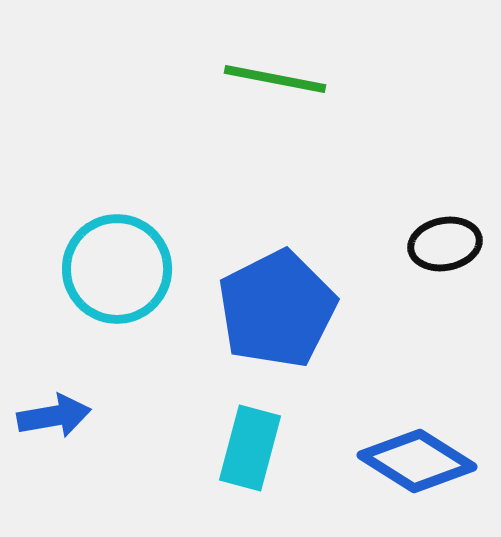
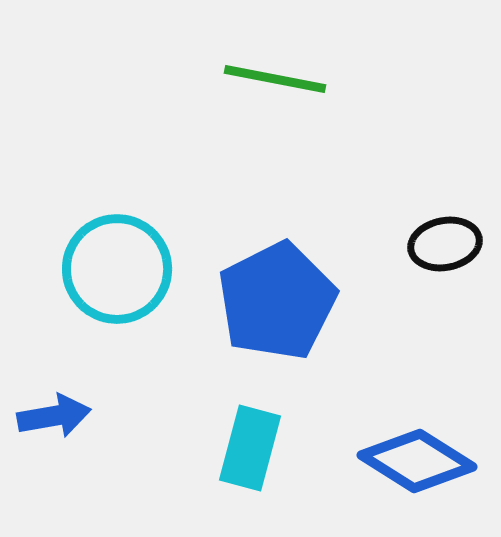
blue pentagon: moved 8 px up
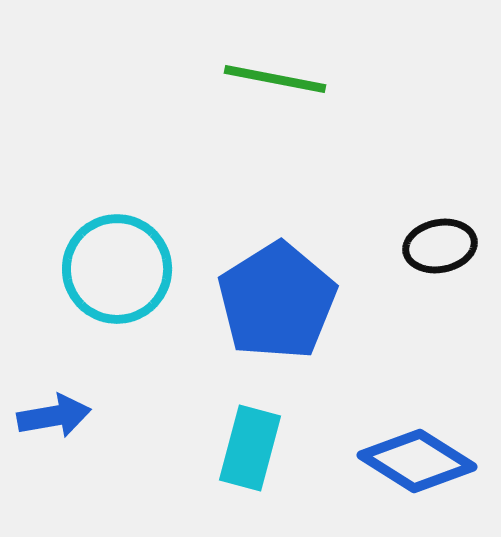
black ellipse: moved 5 px left, 2 px down
blue pentagon: rotated 5 degrees counterclockwise
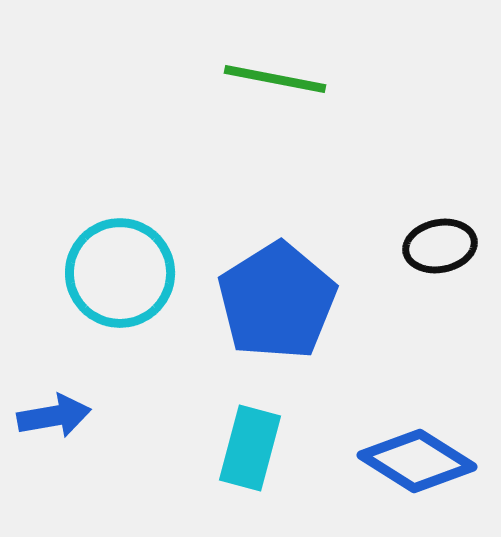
cyan circle: moved 3 px right, 4 px down
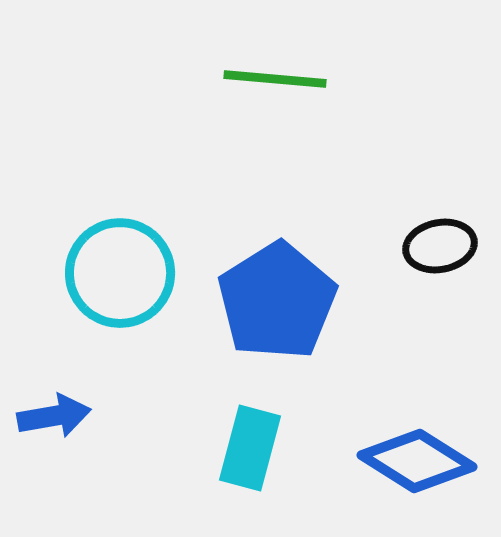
green line: rotated 6 degrees counterclockwise
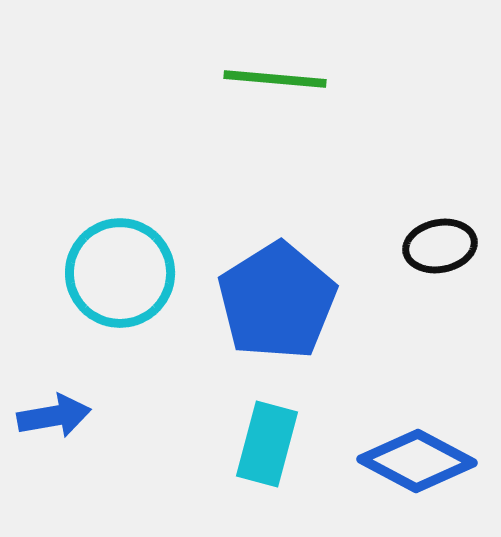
cyan rectangle: moved 17 px right, 4 px up
blue diamond: rotated 4 degrees counterclockwise
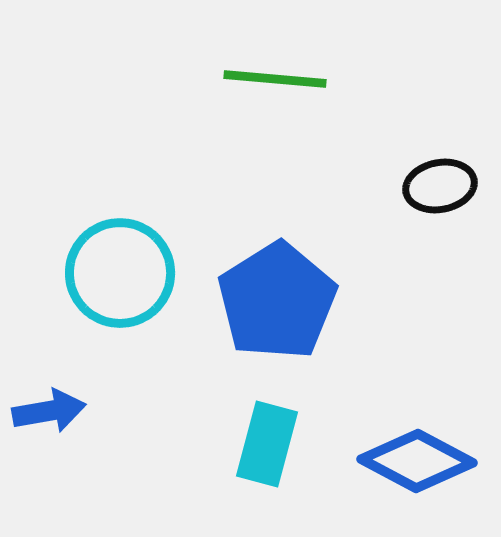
black ellipse: moved 60 px up
blue arrow: moved 5 px left, 5 px up
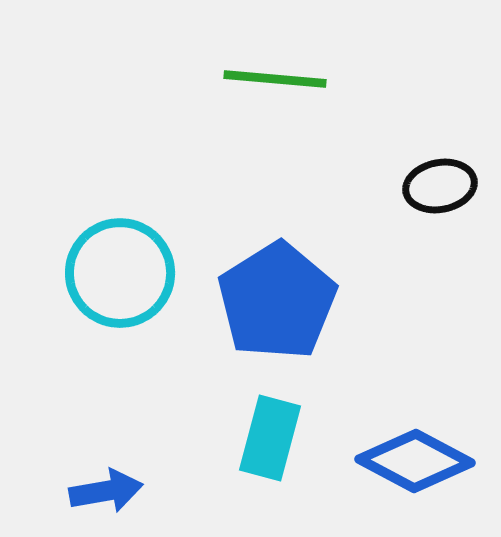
blue arrow: moved 57 px right, 80 px down
cyan rectangle: moved 3 px right, 6 px up
blue diamond: moved 2 px left
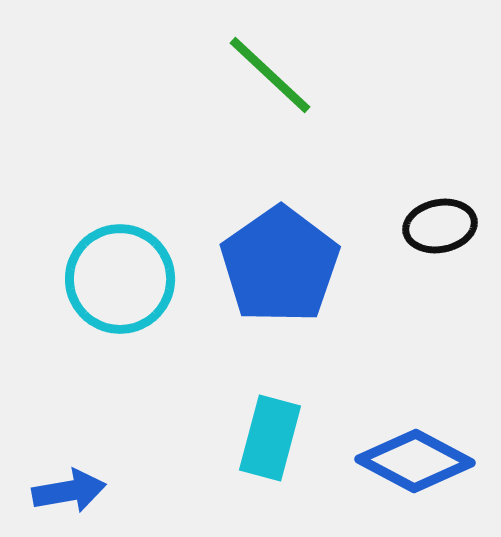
green line: moved 5 px left, 4 px up; rotated 38 degrees clockwise
black ellipse: moved 40 px down
cyan circle: moved 6 px down
blue pentagon: moved 3 px right, 36 px up; rotated 3 degrees counterclockwise
blue arrow: moved 37 px left
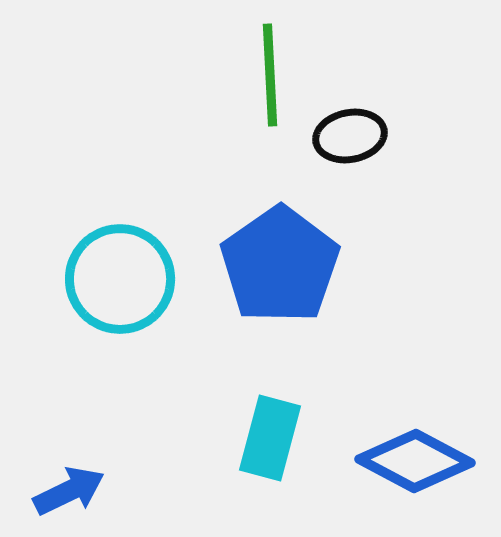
green line: rotated 44 degrees clockwise
black ellipse: moved 90 px left, 90 px up
blue arrow: rotated 16 degrees counterclockwise
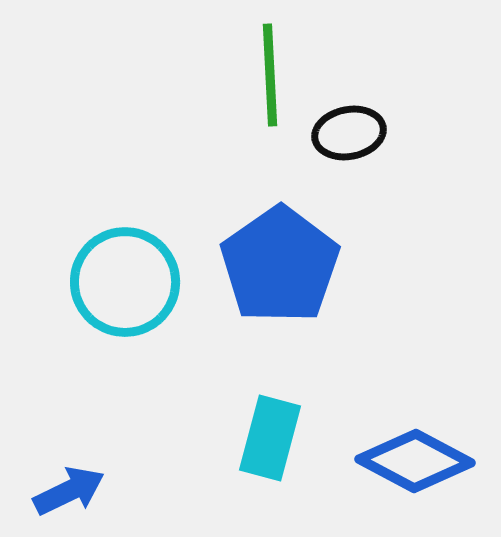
black ellipse: moved 1 px left, 3 px up
cyan circle: moved 5 px right, 3 px down
